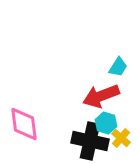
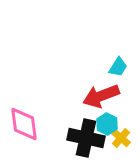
cyan hexagon: moved 1 px right, 1 px down; rotated 10 degrees clockwise
black cross: moved 4 px left, 3 px up
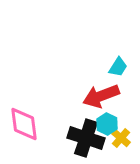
black cross: rotated 6 degrees clockwise
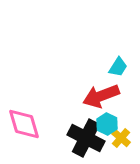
pink diamond: rotated 9 degrees counterclockwise
black cross: rotated 9 degrees clockwise
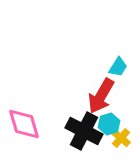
red arrow: rotated 39 degrees counterclockwise
cyan hexagon: moved 2 px right; rotated 15 degrees clockwise
black cross: moved 2 px left, 7 px up
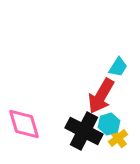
yellow cross: moved 3 px left; rotated 12 degrees clockwise
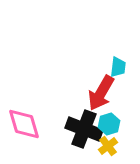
cyan trapezoid: rotated 25 degrees counterclockwise
red arrow: moved 3 px up
black cross: moved 2 px up; rotated 6 degrees counterclockwise
yellow cross: moved 10 px left, 8 px down
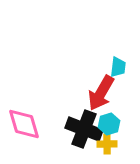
yellow cross: moved 1 px left, 2 px up; rotated 36 degrees clockwise
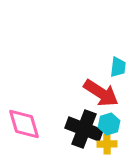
red arrow: rotated 87 degrees counterclockwise
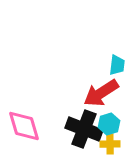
cyan trapezoid: moved 1 px left, 2 px up
red arrow: rotated 114 degrees clockwise
pink diamond: moved 2 px down
yellow cross: moved 3 px right
